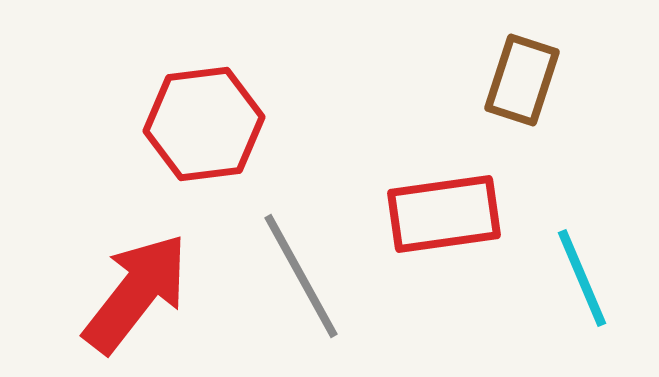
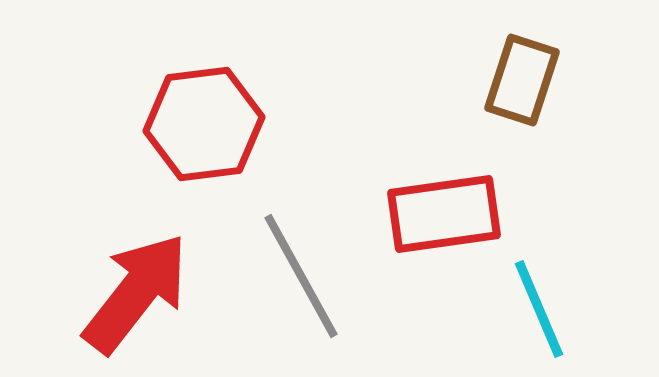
cyan line: moved 43 px left, 31 px down
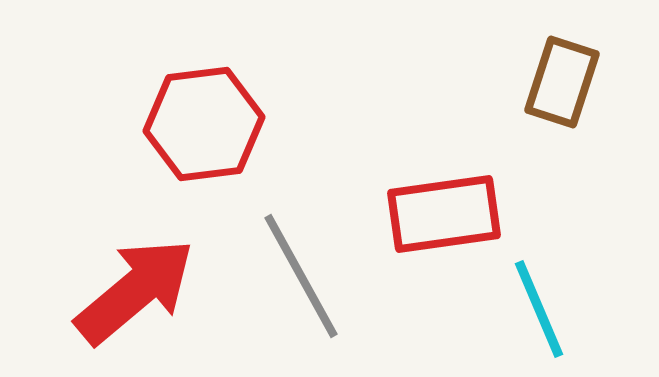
brown rectangle: moved 40 px right, 2 px down
red arrow: moved 1 px left, 2 px up; rotated 12 degrees clockwise
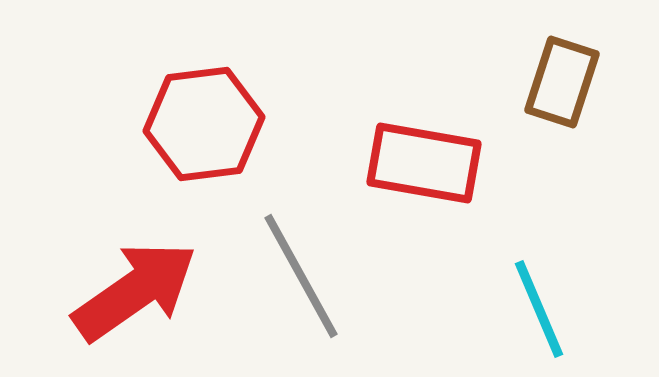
red rectangle: moved 20 px left, 51 px up; rotated 18 degrees clockwise
red arrow: rotated 5 degrees clockwise
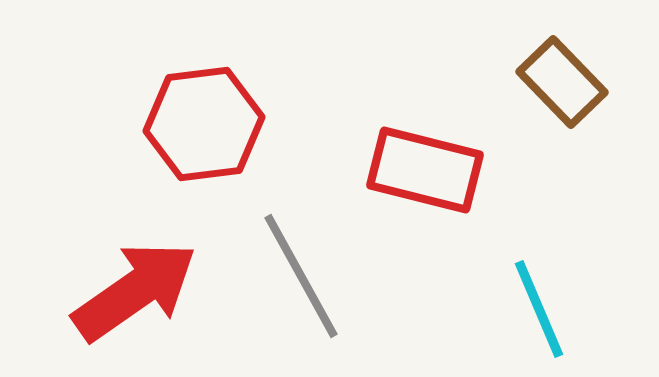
brown rectangle: rotated 62 degrees counterclockwise
red rectangle: moved 1 px right, 7 px down; rotated 4 degrees clockwise
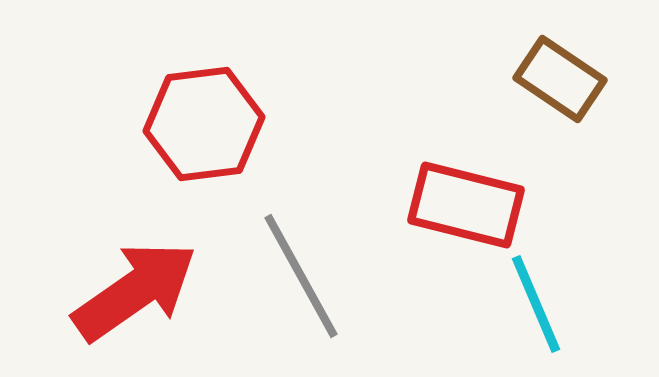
brown rectangle: moved 2 px left, 3 px up; rotated 12 degrees counterclockwise
red rectangle: moved 41 px right, 35 px down
cyan line: moved 3 px left, 5 px up
